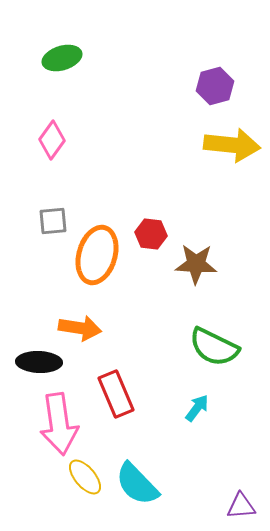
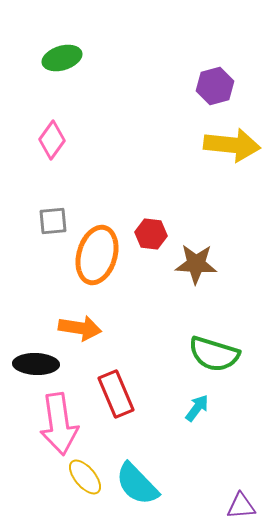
green semicircle: moved 7 px down; rotated 9 degrees counterclockwise
black ellipse: moved 3 px left, 2 px down
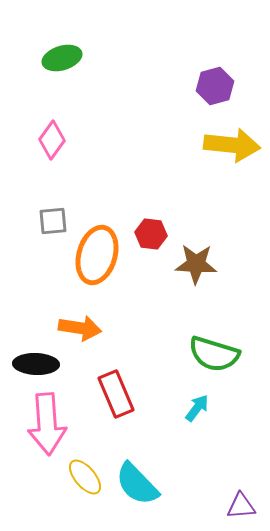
pink arrow: moved 12 px left; rotated 4 degrees clockwise
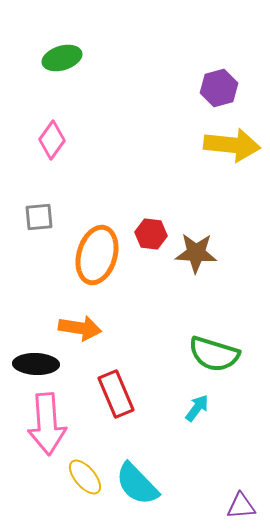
purple hexagon: moved 4 px right, 2 px down
gray square: moved 14 px left, 4 px up
brown star: moved 11 px up
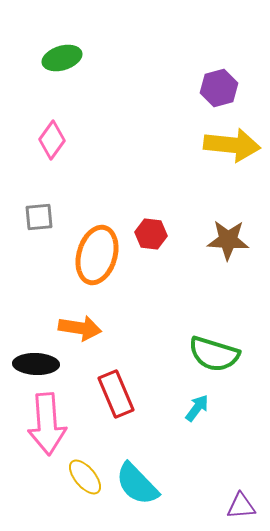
brown star: moved 32 px right, 13 px up
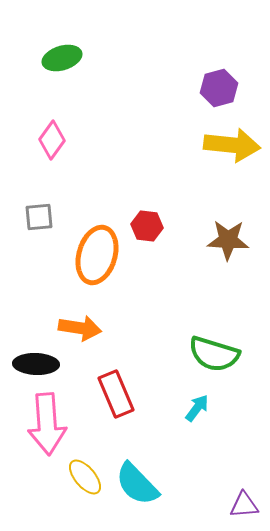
red hexagon: moved 4 px left, 8 px up
purple triangle: moved 3 px right, 1 px up
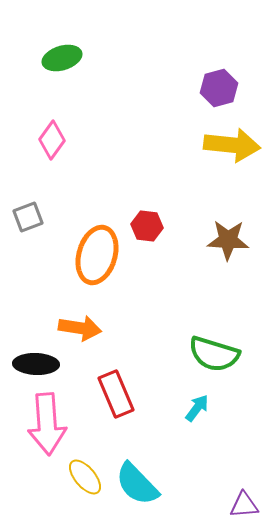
gray square: moved 11 px left; rotated 16 degrees counterclockwise
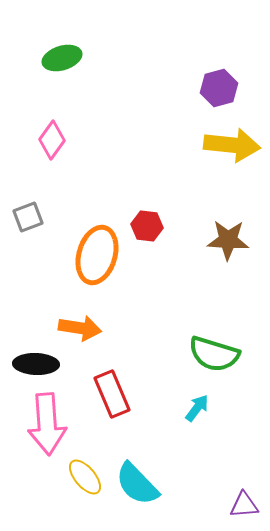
red rectangle: moved 4 px left
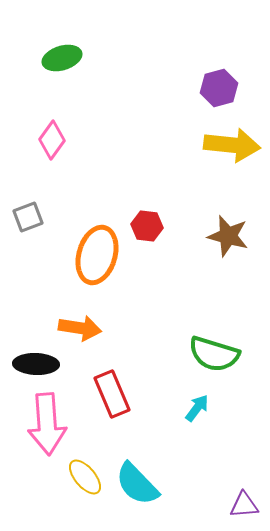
brown star: moved 4 px up; rotated 12 degrees clockwise
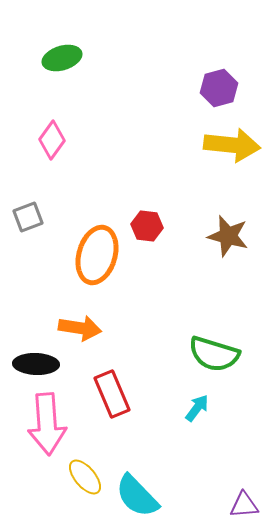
cyan semicircle: moved 12 px down
